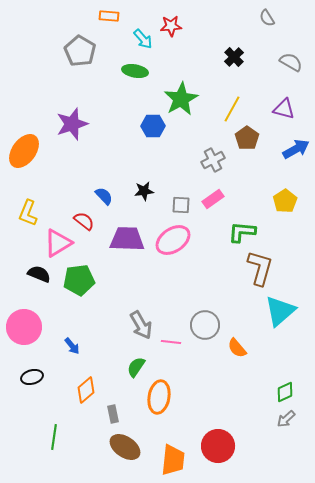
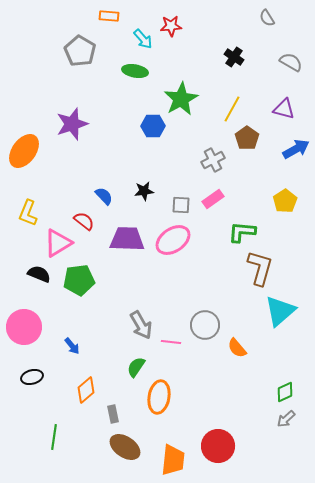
black cross at (234, 57): rotated 12 degrees counterclockwise
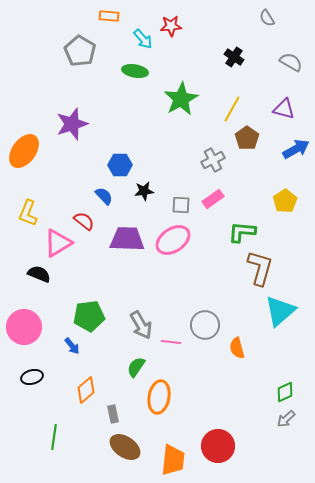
blue hexagon at (153, 126): moved 33 px left, 39 px down
green pentagon at (79, 280): moved 10 px right, 36 px down
orange semicircle at (237, 348): rotated 25 degrees clockwise
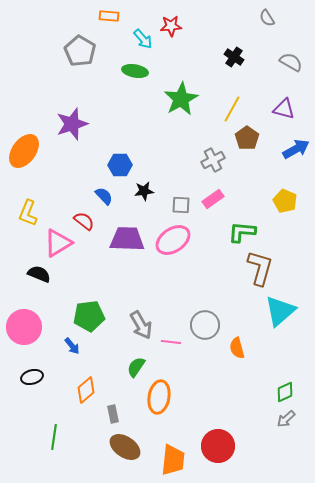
yellow pentagon at (285, 201): rotated 15 degrees counterclockwise
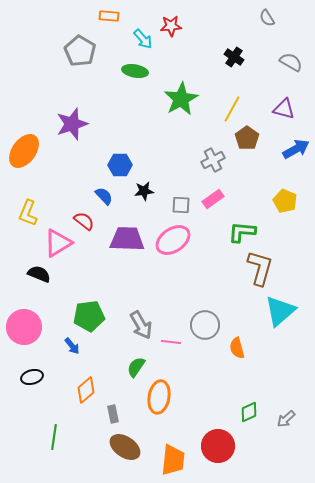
green diamond at (285, 392): moved 36 px left, 20 px down
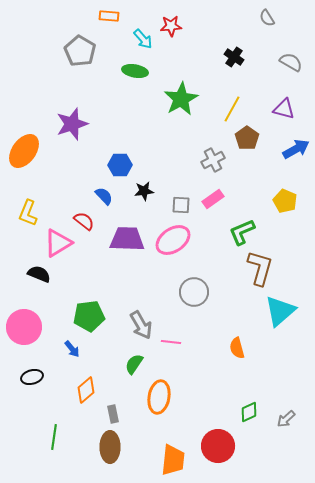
green L-shape at (242, 232): rotated 28 degrees counterclockwise
gray circle at (205, 325): moved 11 px left, 33 px up
blue arrow at (72, 346): moved 3 px down
green semicircle at (136, 367): moved 2 px left, 3 px up
brown ellipse at (125, 447): moved 15 px left; rotated 56 degrees clockwise
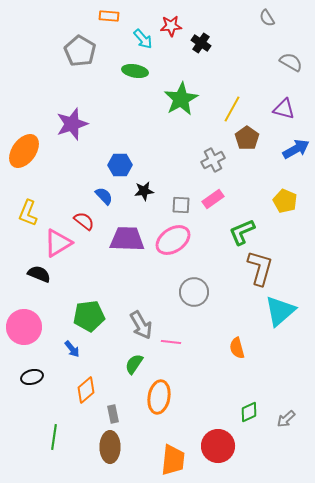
black cross at (234, 57): moved 33 px left, 14 px up
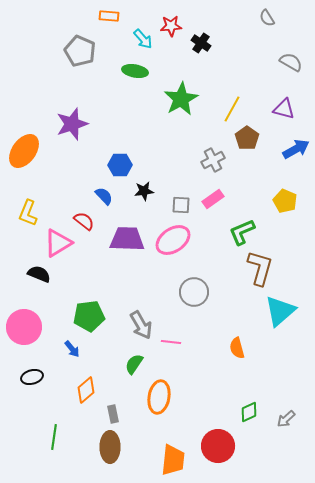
gray pentagon at (80, 51): rotated 8 degrees counterclockwise
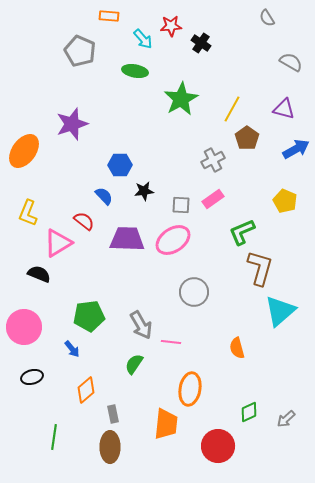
orange ellipse at (159, 397): moved 31 px right, 8 px up
orange trapezoid at (173, 460): moved 7 px left, 36 px up
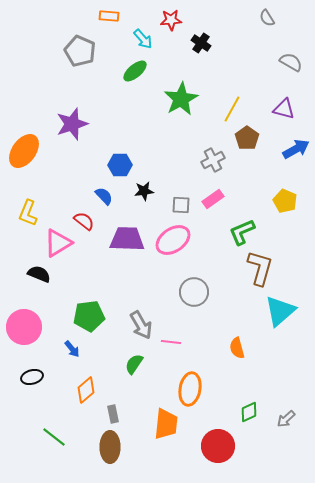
red star at (171, 26): moved 6 px up
green ellipse at (135, 71): rotated 50 degrees counterclockwise
green line at (54, 437): rotated 60 degrees counterclockwise
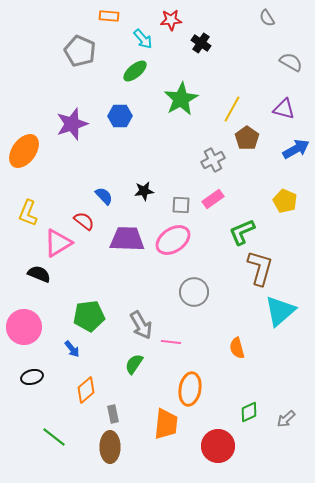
blue hexagon at (120, 165): moved 49 px up
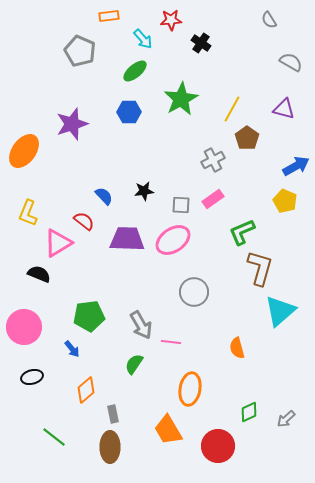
orange rectangle at (109, 16): rotated 12 degrees counterclockwise
gray semicircle at (267, 18): moved 2 px right, 2 px down
blue hexagon at (120, 116): moved 9 px right, 4 px up
blue arrow at (296, 149): moved 17 px down
orange trapezoid at (166, 424): moved 2 px right, 6 px down; rotated 144 degrees clockwise
